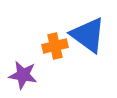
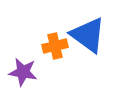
purple star: moved 3 px up
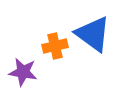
blue triangle: moved 5 px right, 1 px up
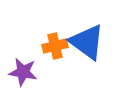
blue triangle: moved 6 px left, 8 px down
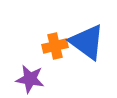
purple star: moved 7 px right, 7 px down
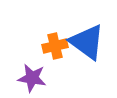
purple star: moved 2 px right, 1 px up
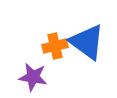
purple star: moved 1 px right, 1 px up
